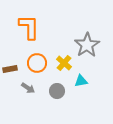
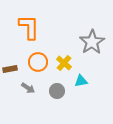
gray star: moved 5 px right, 3 px up
orange circle: moved 1 px right, 1 px up
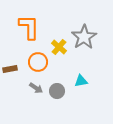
gray star: moved 8 px left, 5 px up
yellow cross: moved 5 px left, 16 px up
gray arrow: moved 8 px right
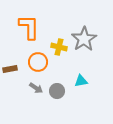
gray star: moved 2 px down
yellow cross: rotated 28 degrees counterclockwise
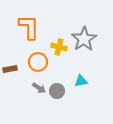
gray arrow: moved 3 px right
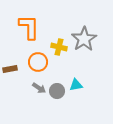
cyan triangle: moved 5 px left, 4 px down
